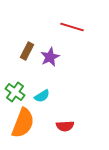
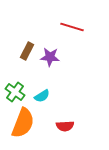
purple star: rotated 30 degrees clockwise
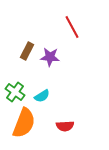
red line: rotated 45 degrees clockwise
orange semicircle: moved 1 px right
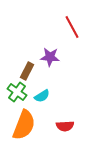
brown rectangle: moved 20 px down
green cross: moved 2 px right
orange semicircle: moved 2 px down
